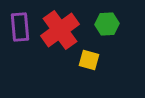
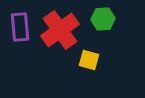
green hexagon: moved 4 px left, 5 px up
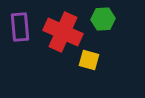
red cross: moved 3 px right, 2 px down; rotated 30 degrees counterclockwise
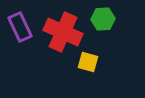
purple rectangle: rotated 20 degrees counterclockwise
yellow square: moved 1 px left, 2 px down
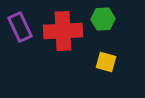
red cross: moved 1 px up; rotated 27 degrees counterclockwise
yellow square: moved 18 px right
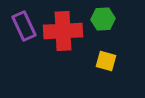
purple rectangle: moved 4 px right, 1 px up
yellow square: moved 1 px up
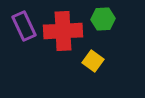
yellow square: moved 13 px left; rotated 20 degrees clockwise
